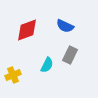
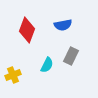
blue semicircle: moved 2 px left, 1 px up; rotated 36 degrees counterclockwise
red diamond: rotated 50 degrees counterclockwise
gray rectangle: moved 1 px right, 1 px down
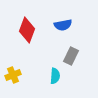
cyan semicircle: moved 8 px right, 11 px down; rotated 21 degrees counterclockwise
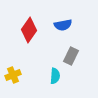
red diamond: moved 2 px right; rotated 15 degrees clockwise
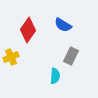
blue semicircle: rotated 42 degrees clockwise
red diamond: moved 1 px left
yellow cross: moved 2 px left, 18 px up
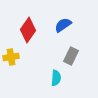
blue semicircle: rotated 114 degrees clockwise
yellow cross: rotated 14 degrees clockwise
cyan semicircle: moved 1 px right, 2 px down
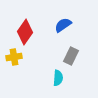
red diamond: moved 3 px left, 2 px down
yellow cross: moved 3 px right
cyan semicircle: moved 2 px right
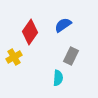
red diamond: moved 5 px right
yellow cross: rotated 21 degrees counterclockwise
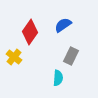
yellow cross: rotated 21 degrees counterclockwise
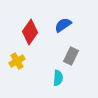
yellow cross: moved 3 px right, 4 px down; rotated 21 degrees clockwise
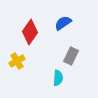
blue semicircle: moved 2 px up
